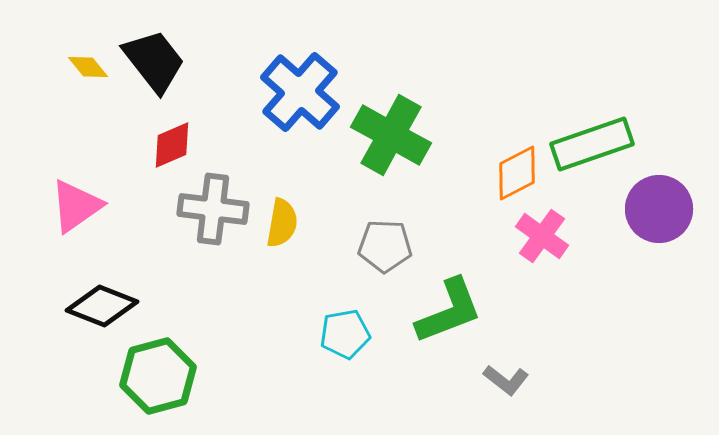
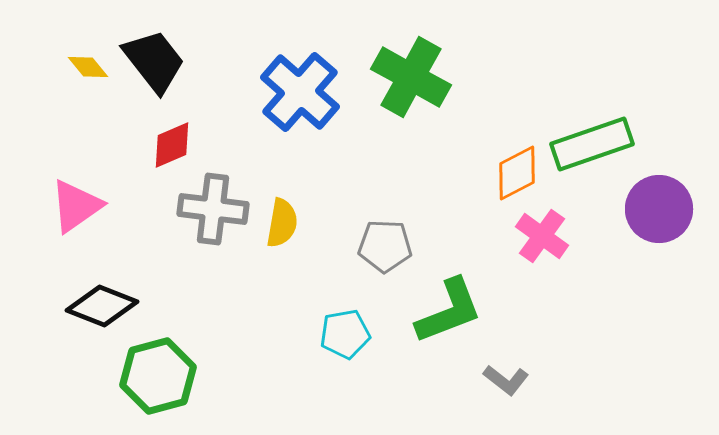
green cross: moved 20 px right, 58 px up
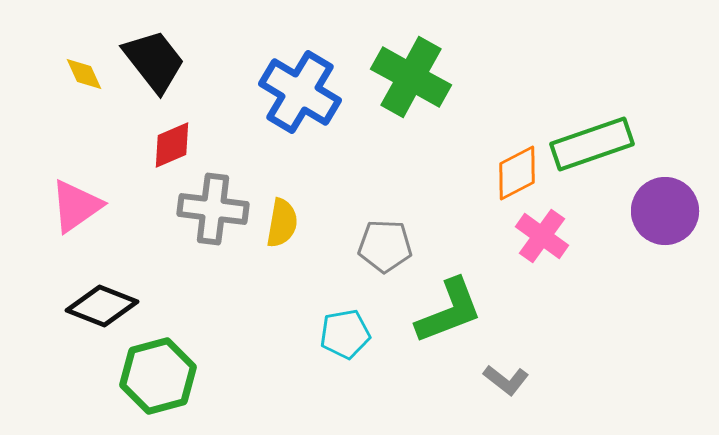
yellow diamond: moved 4 px left, 7 px down; rotated 15 degrees clockwise
blue cross: rotated 10 degrees counterclockwise
purple circle: moved 6 px right, 2 px down
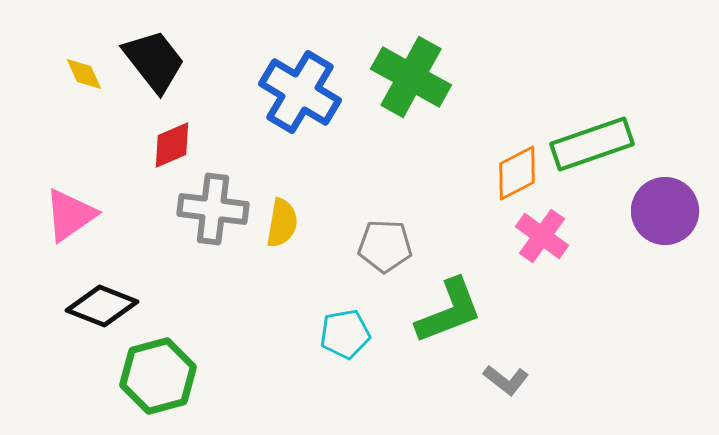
pink triangle: moved 6 px left, 9 px down
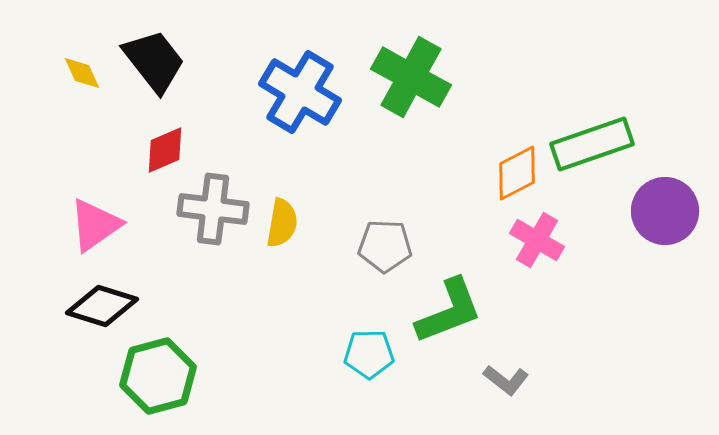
yellow diamond: moved 2 px left, 1 px up
red diamond: moved 7 px left, 5 px down
pink triangle: moved 25 px right, 10 px down
pink cross: moved 5 px left, 4 px down; rotated 6 degrees counterclockwise
black diamond: rotated 4 degrees counterclockwise
cyan pentagon: moved 24 px right, 20 px down; rotated 9 degrees clockwise
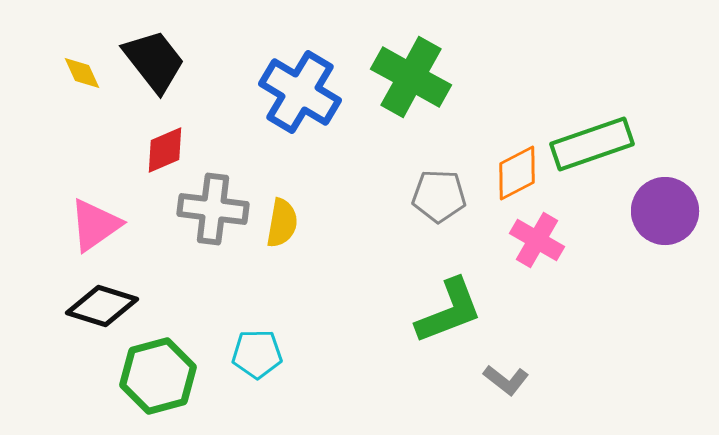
gray pentagon: moved 54 px right, 50 px up
cyan pentagon: moved 112 px left
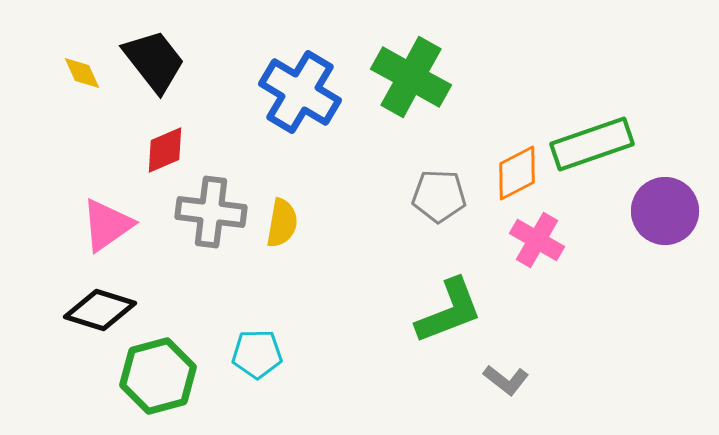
gray cross: moved 2 px left, 3 px down
pink triangle: moved 12 px right
black diamond: moved 2 px left, 4 px down
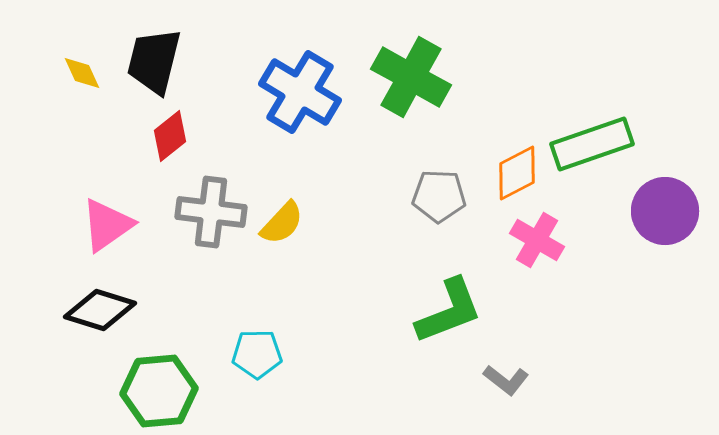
black trapezoid: rotated 128 degrees counterclockwise
red diamond: moved 5 px right, 14 px up; rotated 15 degrees counterclockwise
yellow semicircle: rotated 33 degrees clockwise
green hexagon: moved 1 px right, 15 px down; rotated 10 degrees clockwise
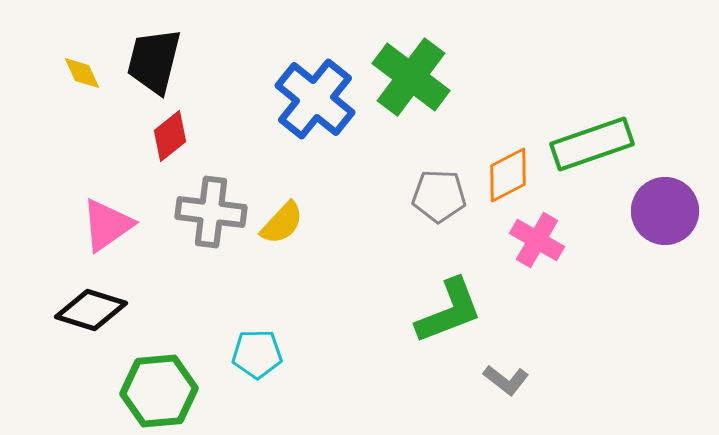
green cross: rotated 8 degrees clockwise
blue cross: moved 15 px right, 7 px down; rotated 8 degrees clockwise
orange diamond: moved 9 px left, 2 px down
black diamond: moved 9 px left
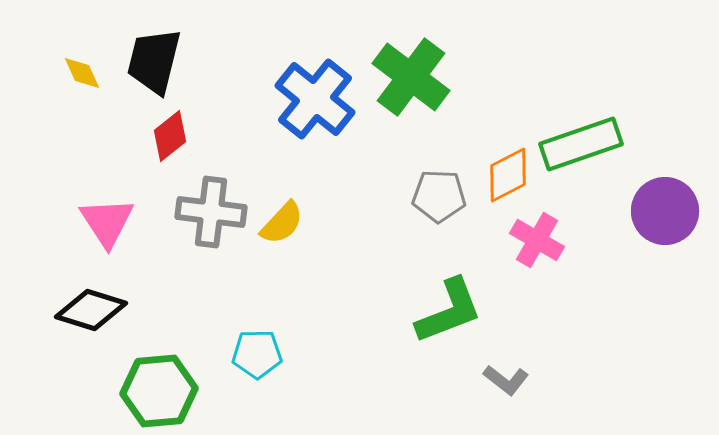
green rectangle: moved 11 px left
pink triangle: moved 3 px up; rotated 28 degrees counterclockwise
